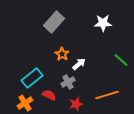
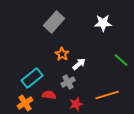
red semicircle: rotated 16 degrees counterclockwise
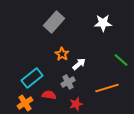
orange line: moved 7 px up
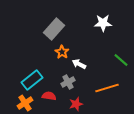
gray rectangle: moved 7 px down
orange star: moved 2 px up
white arrow: rotated 112 degrees counterclockwise
cyan rectangle: moved 2 px down
red semicircle: moved 1 px down
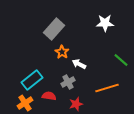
white star: moved 2 px right
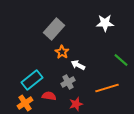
white arrow: moved 1 px left, 1 px down
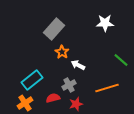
gray cross: moved 1 px right, 3 px down
red semicircle: moved 4 px right, 2 px down; rotated 24 degrees counterclockwise
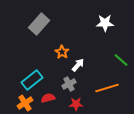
gray rectangle: moved 15 px left, 5 px up
white arrow: rotated 104 degrees clockwise
gray cross: moved 1 px up
red semicircle: moved 5 px left
red star: rotated 16 degrees clockwise
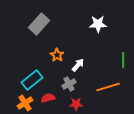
white star: moved 7 px left, 1 px down
orange star: moved 5 px left, 3 px down
green line: moved 2 px right; rotated 49 degrees clockwise
orange line: moved 1 px right, 1 px up
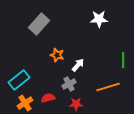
white star: moved 1 px right, 5 px up
orange star: rotated 16 degrees counterclockwise
cyan rectangle: moved 13 px left
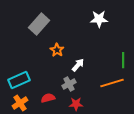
orange star: moved 5 px up; rotated 16 degrees clockwise
cyan rectangle: rotated 15 degrees clockwise
orange line: moved 4 px right, 4 px up
orange cross: moved 5 px left
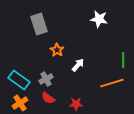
white star: rotated 12 degrees clockwise
gray rectangle: rotated 60 degrees counterclockwise
cyan rectangle: rotated 60 degrees clockwise
gray cross: moved 23 px left, 5 px up
red semicircle: rotated 128 degrees counterclockwise
